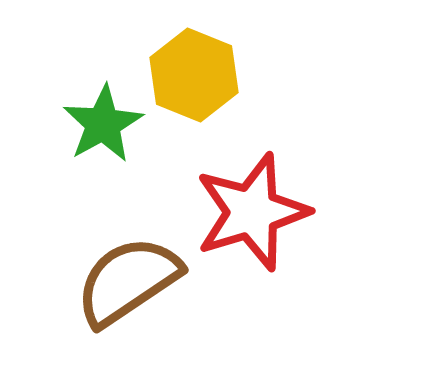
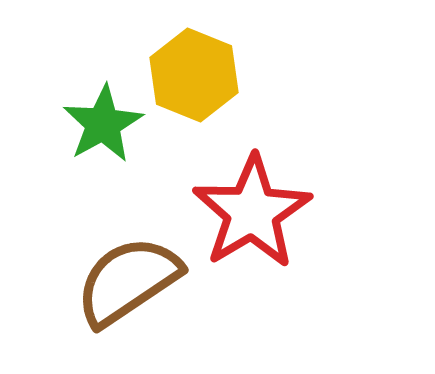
red star: rotated 14 degrees counterclockwise
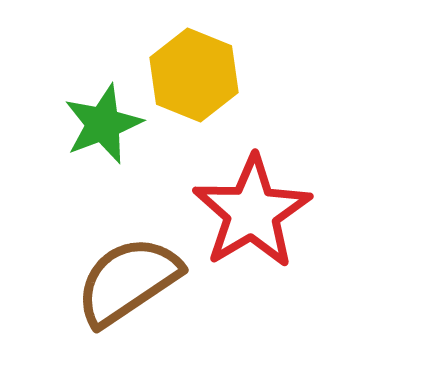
green star: rotated 8 degrees clockwise
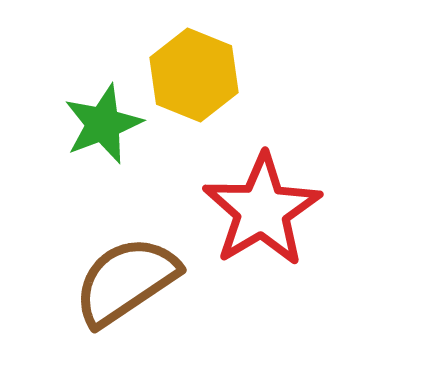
red star: moved 10 px right, 2 px up
brown semicircle: moved 2 px left
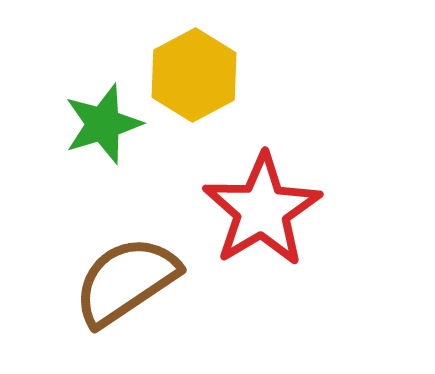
yellow hexagon: rotated 10 degrees clockwise
green star: rotated 4 degrees clockwise
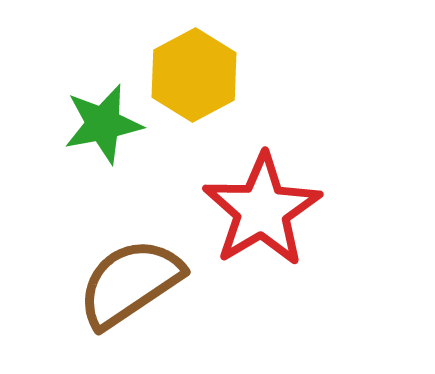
green star: rotated 6 degrees clockwise
brown semicircle: moved 4 px right, 2 px down
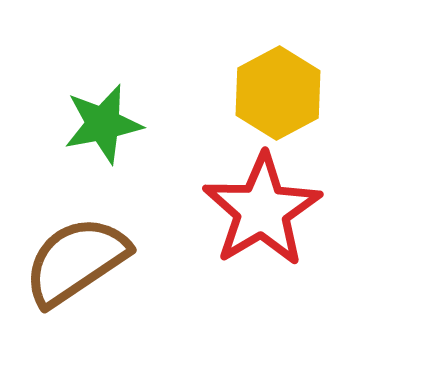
yellow hexagon: moved 84 px right, 18 px down
brown semicircle: moved 54 px left, 22 px up
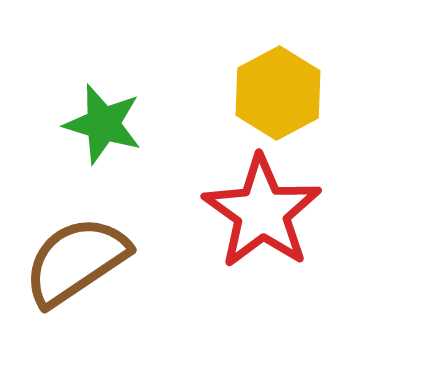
green star: rotated 28 degrees clockwise
red star: moved 2 px down; rotated 6 degrees counterclockwise
